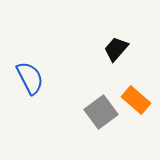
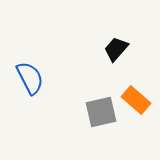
gray square: rotated 24 degrees clockwise
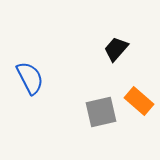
orange rectangle: moved 3 px right, 1 px down
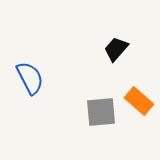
gray square: rotated 8 degrees clockwise
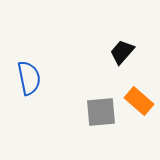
black trapezoid: moved 6 px right, 3 px down
blue semicircle: moved 1 px left; rotated 16 degrees clockwise
